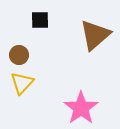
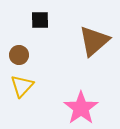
brown triangle: moved 1 px left, 6 px down
yellow triangle: moved 3 px down
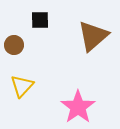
brown triangle: moved 1 px left, 5 px up
brown circle: moved 5 px left, 10 px up
pink star: moved 3 px left, 1 px up
